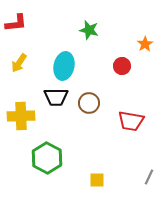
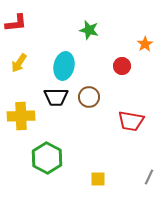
brown circle: moved 6 px up
yellow square: moved 1 px right, 1 px up
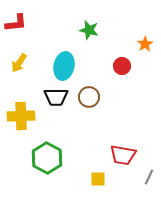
red trapezoid: moved 8 px left, 34 px down
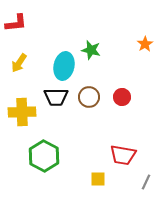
green star: moved 2 px right, 20 px down
red circle: moved 31 px down
yellow cross: moved 1 px right, 4 px up
green hexagon: moved 3 px left, 2 px up
gray line: moved 3 px left, 5 px down
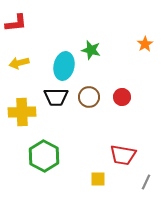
yellow arrow: rotated 42 degrees clockwise
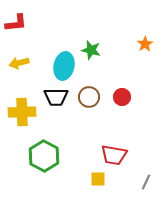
red trapezoid: moved 9 px left
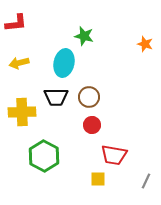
orange star: rotated 21 degrees counterclockwise
green star: moved 7 px left, 14 px up
cyan ellipse: moved 3 px up
red circle: moved 30 px left, 28 px down
gray line: moved 1 px up
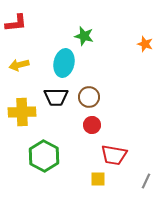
yellow arrow: moved 2 px down
